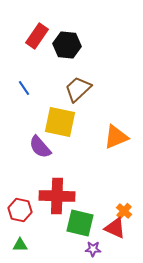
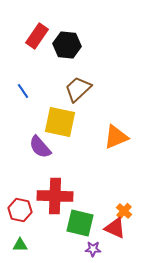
blue line: moved 1 px left, 3 px down
red cross: moved 2 px left
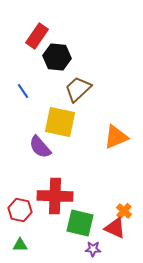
black hexagon: moved 10 px left, 12 px down
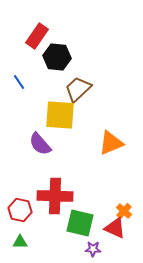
blue line: moved 4 px left, 9 px up
yellow square: moved 7 px up; rotated 8 degrees counterclockwise
orange triangle: moved 5 px left, 6 px down
purple semicircle: moved 3 px up
green triangle: moved 3 px up
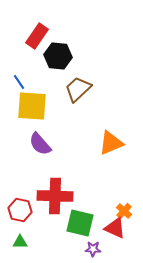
black hexagon: moved 1 px right, 1 px up
yellow square: moved 28 px left, 9 px up
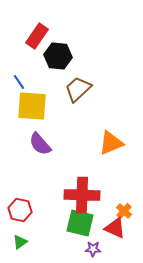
red cross: moved 27 px right, 1 px up
green triangle: rotated 35 degrees counterclockwise
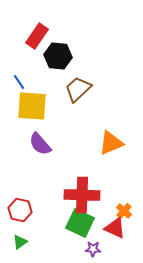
green square: rotated 12 degrees clockwise
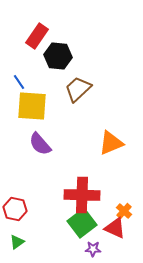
red hexagon: moved 5 px left, 1 px up
green square: moved 2 px right; rotated 28 degrees clockwise
green triangle: moved 3 px left
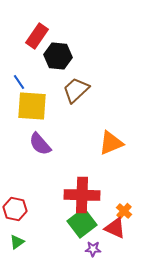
brown trapezoid: moved 2 px left, 1 px down
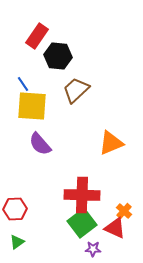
blue line: moved 4 px right, 2 px down
red hexagon: rotated 15 degrees counterclockwise
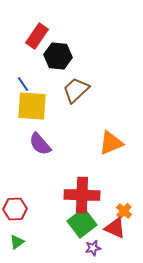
purple star: moved 1 px up; rotated 14 degrees counterclockwise
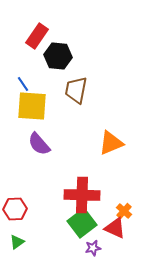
brown trapezoid: rotated 36 degrees counterclockwise
purple semicircle: moved 1 px left
